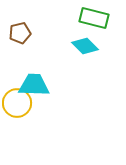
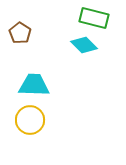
brown pentagon: rotated 25 degrees counterclockwise
cyan diamond: moved 1 px left, 1 px up
yellow circle: moved 13 px right, 17 px down
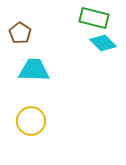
cyan diamond: moved 19 px right, 2 px up
cyan trapezoid: moved 15 px up
yellow circle: moved 1 px right, 1 px down
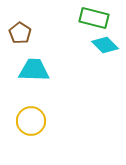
cyan diamond: moved 2 px right, 2 px down
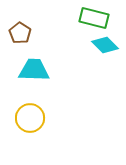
yellow circle: moved 1 px left, 3 px up
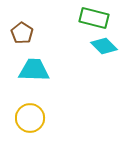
brown pentagon: moved 2 px right
cyan diamond: moved 1 px left, 1 px down
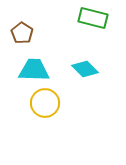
green rectangle: moved 1 px left
cyan diamond: moved 19 px left, 23 px down
yellow circle: moved 15 px right, 15 px up
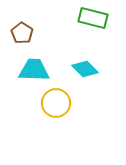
yellow circle: moved 11 px right
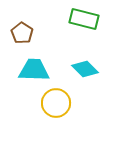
green rectangle: moved 9 px left, 1 px down
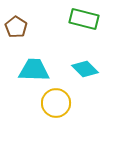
brown pentagon: moved 6 px left, 6 px up
